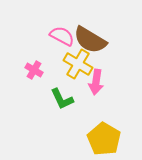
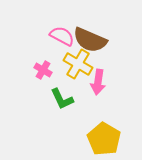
brown semicircle: rotated 8 degrees counterclockwise
pink cross: moved 9 px right
pink arrow: moved 2 px right
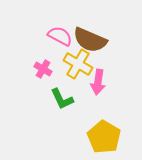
pink semicircle: moved 2 px left
pink cross: moved 1 px up
yellow pentagon: moved 2 px up
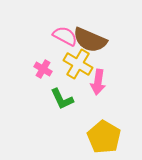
pink semicircle: moved 5 px right
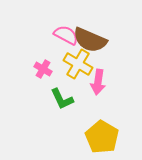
pink semicircle: moved 1 px right, 1 px up
yellow pentagon: moved 2 px left
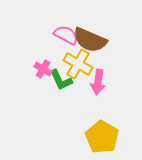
green L-shape: moved 1 px left, 19 px up
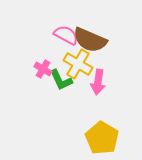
yellow pentagon: moved 1 px down
